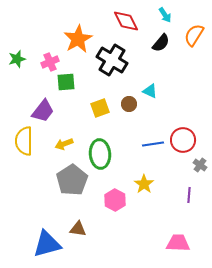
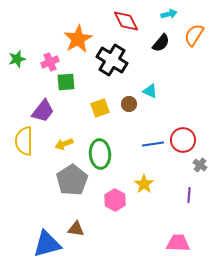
cyan arrow: moved 4 px right, 1 px up; rotated 70 degrees counterclockwise
brown triangle: moved 2 px left
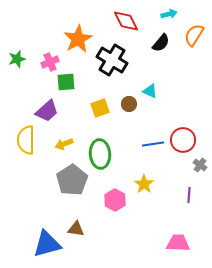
purple trapezoid: moved 4 px right; rotated 10 degrees clockwise
yellow semicircle: moved 2 px right, 1 px up
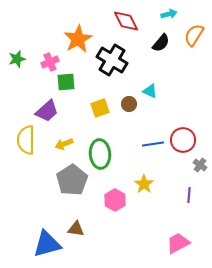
pink trapezoid: rotated 30 degrees counterclockwise
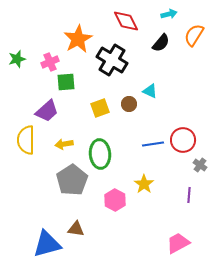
yellow arrow: rotated 12 degrees clockwise
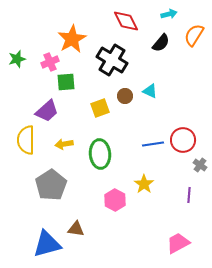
orange star: moved 6 px left
brown circle: moved 4 px left, 8 px up
gray pentagon: moved 21 px left, 5 px down
